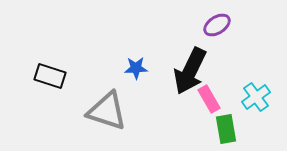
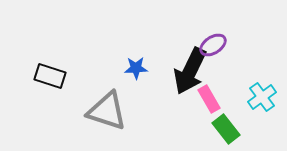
purple ellipse: moved 4 px left, 20 px down
cyan cross: moved 6 px right
green rectangle: rotated 28 degrees counterclockwise
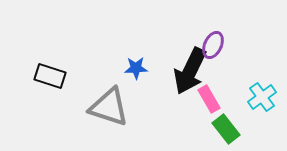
purple ellipse: rotated 32 degrees counterclockwise
gray triangle: moved 2 px right, 4 px up
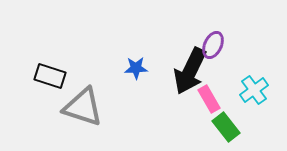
cyan cross: moved 8 px left, 7 px up
gray triangle: moved 26 px left
green rectangle: moved 2 px up
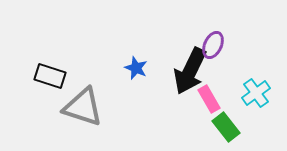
blue star: rotated 25 degrees clockwise
cyan cross: moved 2 px right, 3 px down
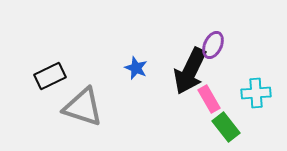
black rectangle: rotated 44 degrees counterclockwise
cyan cross: rotated 32 degrees clockwise
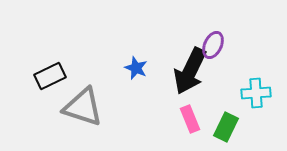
pink rectangle: moved 19 px left, 20 px down; rotated 8 degrees clockwise
green rectangle: rotated 64 degrees clockwise
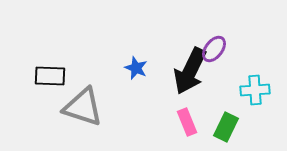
purple ellipse: moved 1 px right, 4 px down; rotated 12 degrees clockwise
black rectangle: rotated 28 degrees clockwise
cyan cross: moved 1 px left, 3 px up
pink rectangle: moved 3 px left, 3 px down
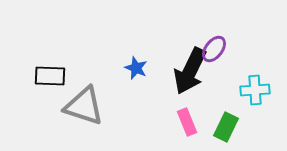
gray triangle: moved 1 px right, 1 px up
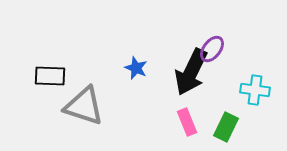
purple ellipse: moved 2 px left
black arrow: moved 1 px right, 1 px down
cyan cross: rotated 12 degrees clockwise
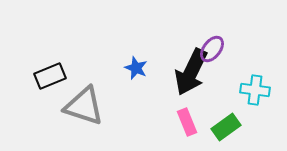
black rectangle: rotated 24 degrees counterclockwise
green rectangle: rotated 28 degrees clockwise
